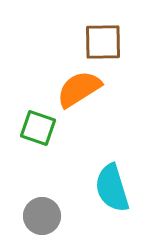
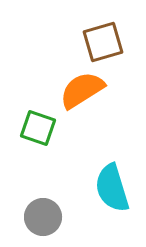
brown square: rotated 15 degrees counterclockwise
orange semicircle: moved 3 px right, 1 px down
gray circle: moved 1 px right, 1 px down
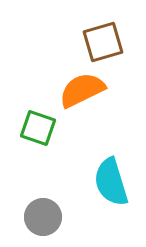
orange semicircle: rotated 6 degrees clockwise
cyan semicircle: moved 1 px left, 6 px up
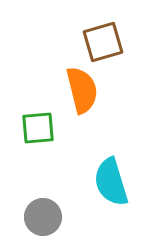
orange semicircle: rotated 102 degrees clockwise
green square: rotated 24 degrees counterclockwise
